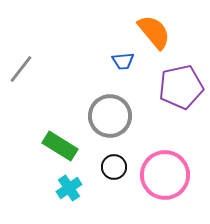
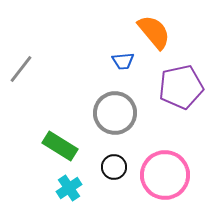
gray circle: moved 5 px right, 3 px up
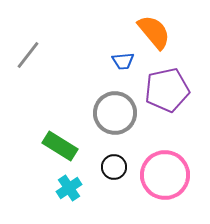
gray line: moved 7 px right, 14 px up
purple pentagon: moved 14 px left, 3 px down
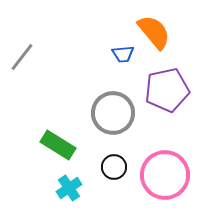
gray line: moved 6 px left, 2 px down
blue trapezoid: moved 7 px up
gray circle: moved 2 px left
green rectangle: moved 2 px left, 1 px up
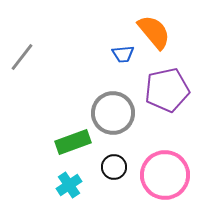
green rectangle: moved 15 px right, 3 px up; rotated 52 degrees counterclockwise
cyan cross: moved 3 px up
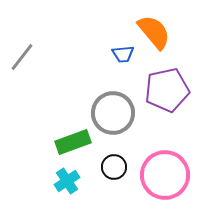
cyan cross: moved 2 px left, 4 px up
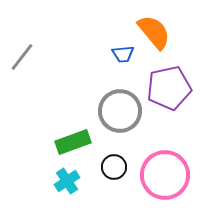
purple pentagon: moved 2 px right, 2 px up
gray circle: moved 7 px right, 2 px up
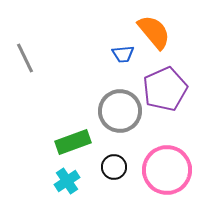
gray line: moved 3 px right, 1 px down; rotated 64 degrees counterclockwise
purple pentagon: moved 4 px left, 1 px down; rotated 12 degrees counterclockwise
pink circle: moved 2 px right, 5 px up
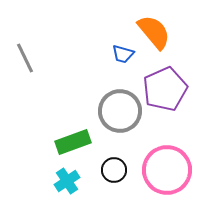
blue trapezoid: rotated 20 degrees clockwise
black circle: moved 3 px down
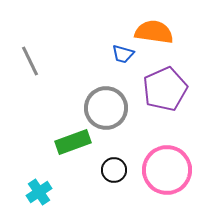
orange semicircle: rotated 42 degrees counterclockwise
gray line: moved 5 px right, 3 px down
gray circle: moved 14 px left, 3 px up
cyan cross: moved 28 px left, 11 px down
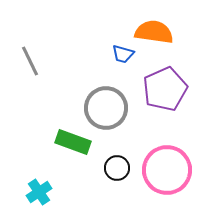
green rectangle: rotated 40 degrees clockwise
black circle: moved 3 px right, 2 px up
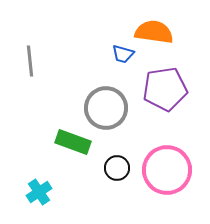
gray line: rotated 20 degrees clockwise
purple pentagon: rotated 15 degrees clockwise
